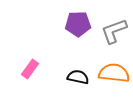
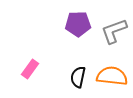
orange semicircle: moved 2 px left, 3 px down
black semicircle: rotated 90 degrees counterclockwise
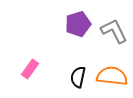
purple pentagon: rotated 15 degrees counterclockwise
gray L-shape: rotated 84 degrees clockwise
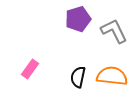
purple pentagon: moved 5 px up
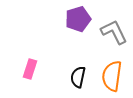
gray L-shape: moved 1 px down
pink rectangle: rotated 18 degrees counterclockwise
orange semicircle: rotated 88 degrees counterclockwise
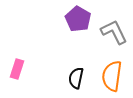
purple pentagon: rotated 25 degrees counterclockwise
pink rectangle: moved 13 px left
black semicircle: moved 2 px left, 1 px down
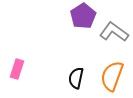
purple pentagon: moved 5 px right, 3 px up; rotated 10 degrees clockwise
gray L-shape: rotated 28 degrees counterclockwise
orange semicircle: rotated 12 degrees clockwise
